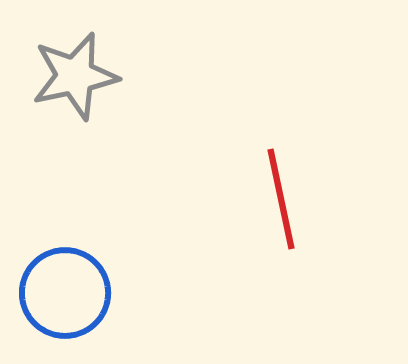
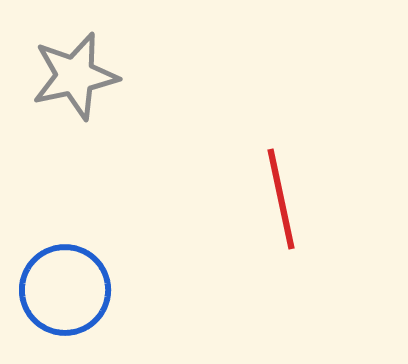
blue circle: moved 3 px up
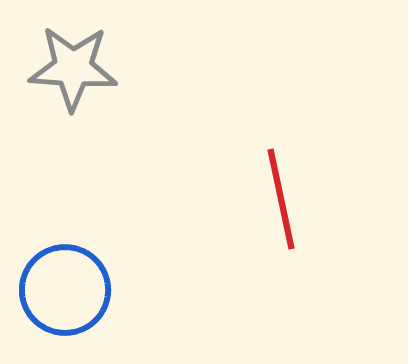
gray star: moved 2 px left, 8 px up; rotated 16 degrees clockwise
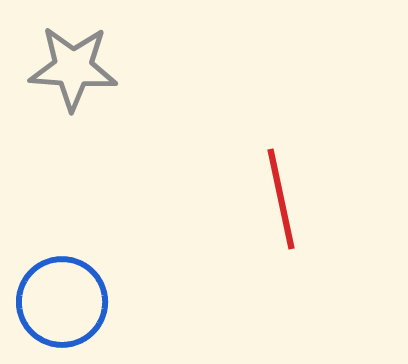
blue circle: moved 3 px left, 12 px down
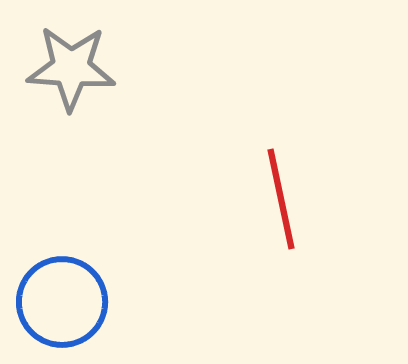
gray star: moved 2 px left
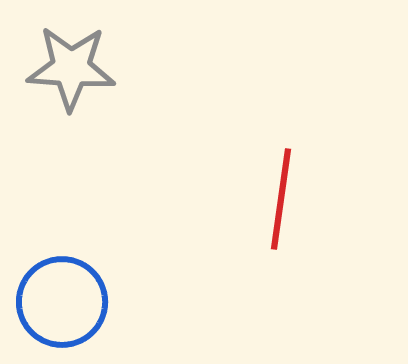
red line: rotated 20 degrees clockwise
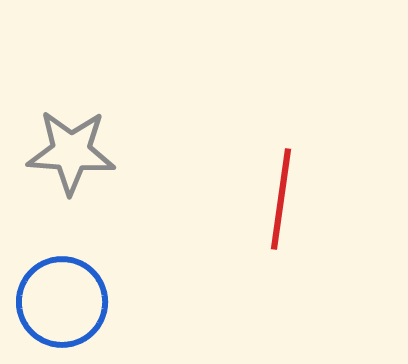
gray star: moved 84 px down
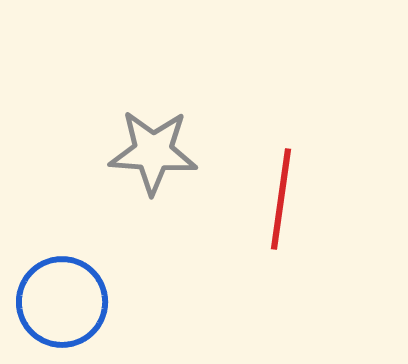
gray star: moved 82 px right
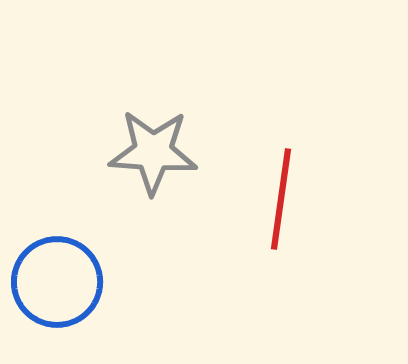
blue circle: moved 5 px left, 20 px up
